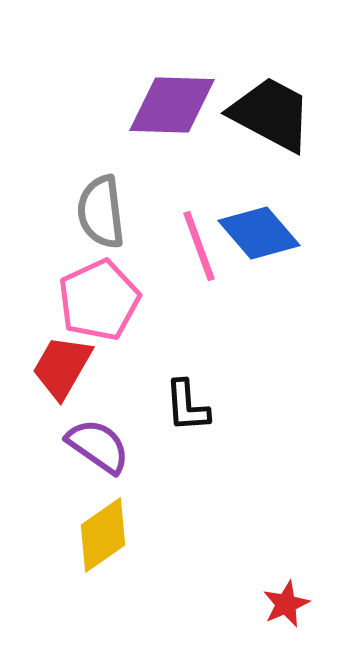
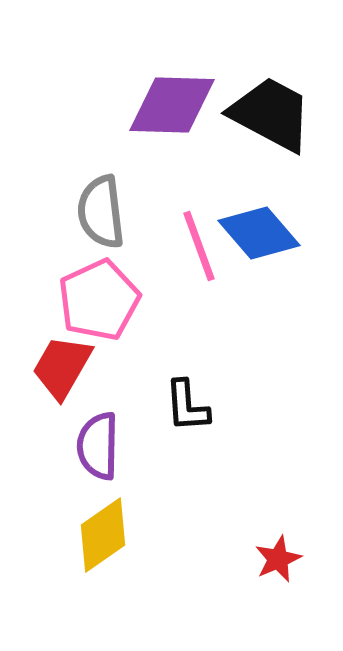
purple semicircle: rotated 124 degrees counterclockwise
red star: moved 8 px left, 45 px up
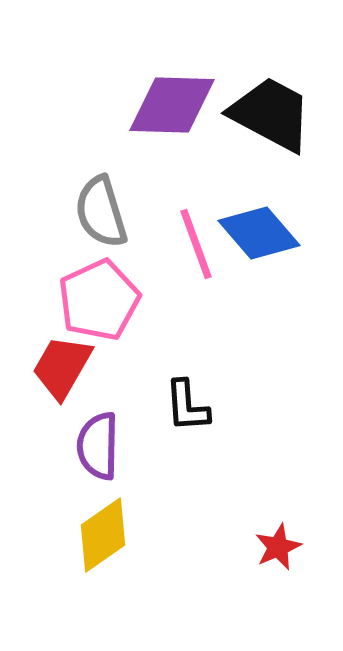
gray semicircle: rotated 10 degrees counterclockwise
pink line: moved 3 px left, 2 px up
red star: moved 12 px up
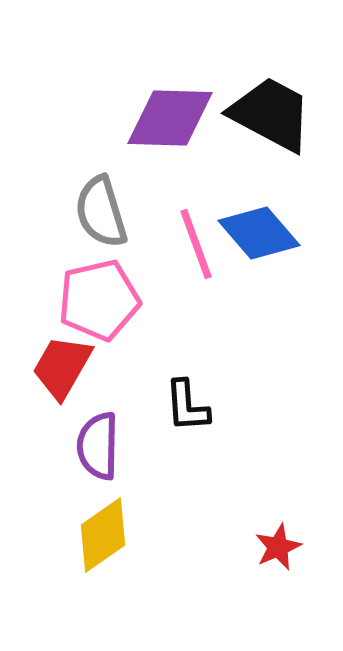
purple diamond: moved 2 px left, 13 px down
pink pentagon: rotated 12 degrees clockwise
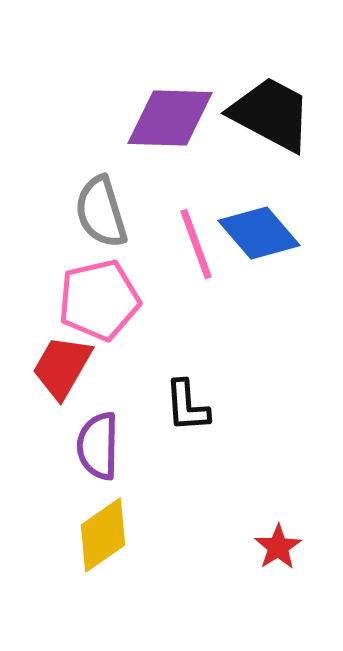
red star: rotated 9 degrees counterclockwise
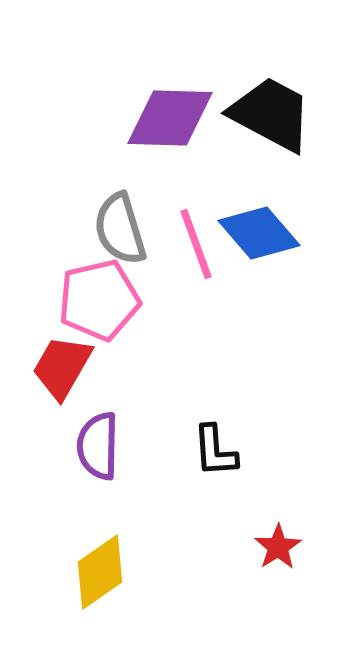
gray semicircle: moved 19 px right, 17 px down
black L-shape: moved 28 px right, 45 px down
yellow diamond: moved 3 px left, 37 px down
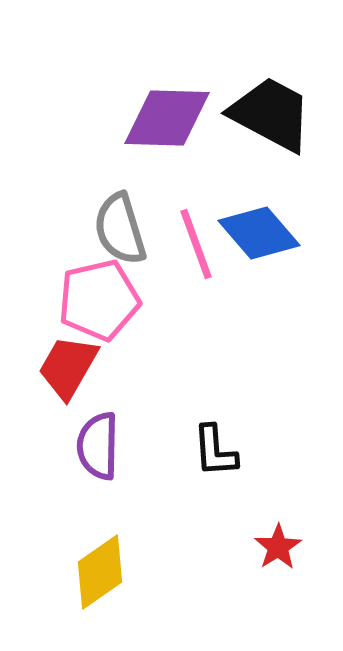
purple diamond: moved 3 px left
red trapezoid: moved 6 px right
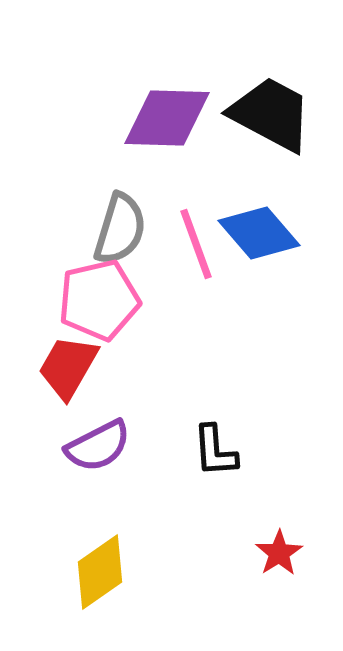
gray semicircle: rotated 146 degrees counterclockwise
purple semicircle: rotated 118 degrees counterclockwise
red star: moved 1 px right, 6 px down
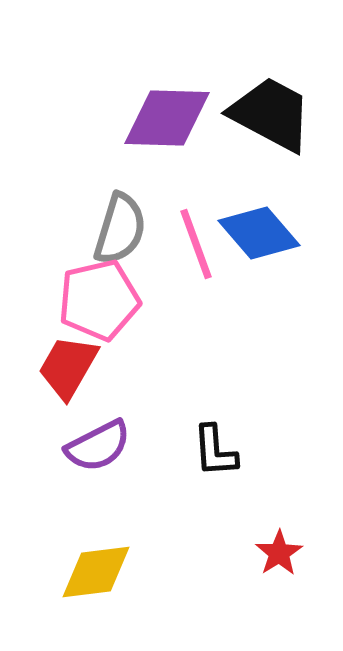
yellow diamond: moved 4 px left; rotated 28 degrees clockwise
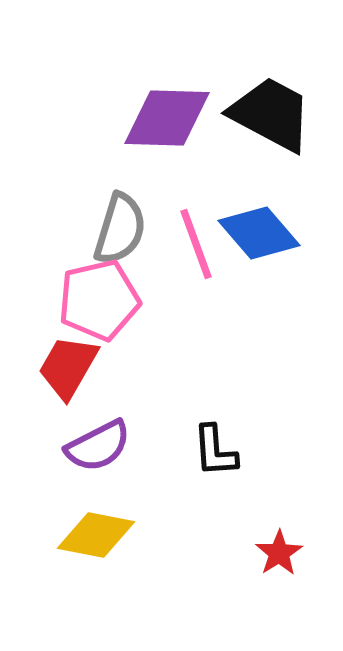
yellow diamond: moved 37 px up; rotated 18 degrees clockwise
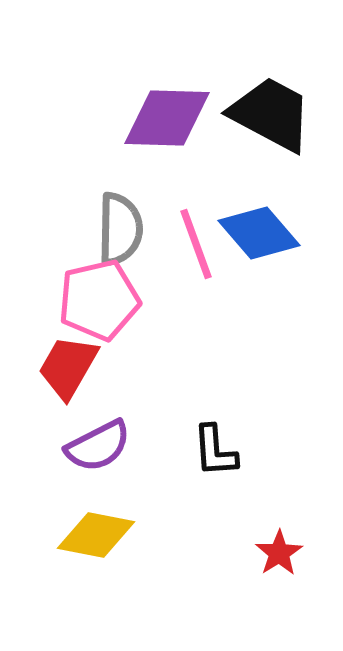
gray semicircle: rotated 16 degrees counterclockwise
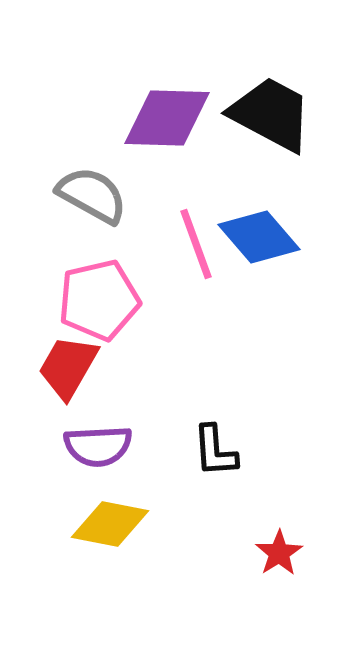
gray semicircle: moved 28 px left, 34 px up; rotated 62 degrees counterclockwise
blue diamond: moved 4 px down
purple semicircle: rotated 24 degrees clockwise
yellow diamond: moved 14 px right, 11 px up
